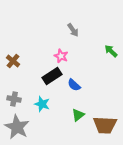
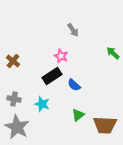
green arrow: moved 2 px right, 2 px down
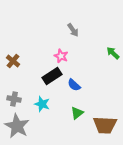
green triangle: moved 1 px left, 2 px up
gray star: moved 1 px up
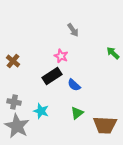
gray cross: moved 3 px down
cyan star: moved 1 px left, 7 px down
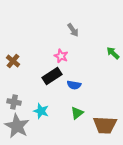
blue semicircle: rotated 32 degrees counterclockwise
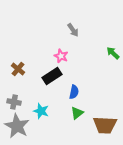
brown cross: moved 5 px right, 8 px down
blue semicircle: moved 7 px down; rotated 88 degrees counterclockwise
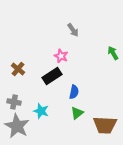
green arrow: rotated 16 degrees clockwise
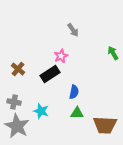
pink star: rotated 24 degrees clockwise
black rectangle: moved 2 px left, 2 px up
green triangle: rotated 40 degrees clockwise
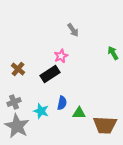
blue semicircle: moved 12 px left, 11 px down
gray cross: rotated 32 degrees counterclockwise
green triangle: moved 2 px right
